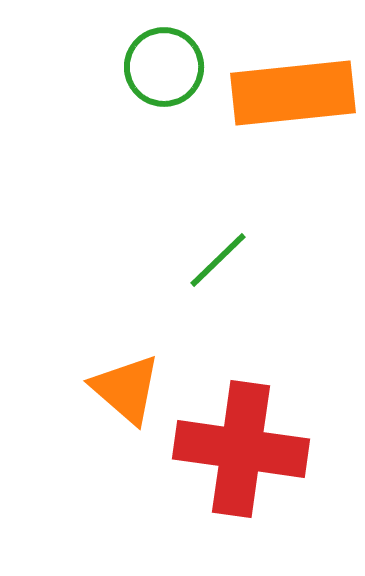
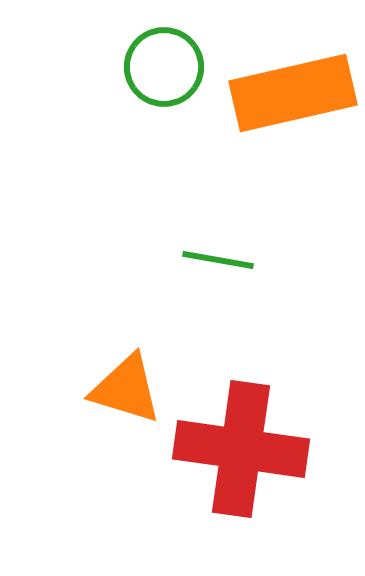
orange rectangle: rotated 7 degrees counterclockwise
green line: rotated 54 degrees clockwise
orange triangle: rotated 24 degrees counterclockwise
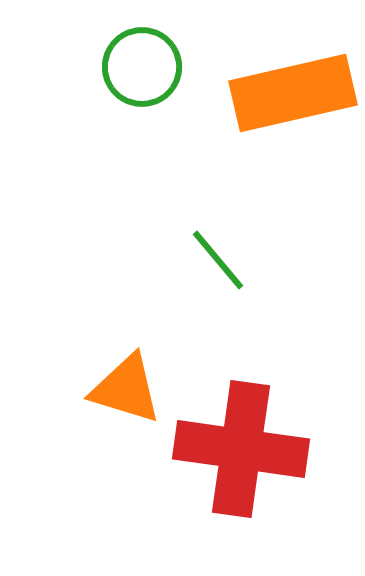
green circle: moved 22 px left
green line: rotated 40 degrees clockwise
